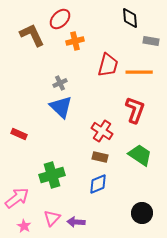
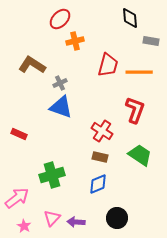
brown L-shape: moved 30 px down; rotated 32 degrees counterclockwise
blue triangle: rotated 25 degrees counterclockwise
black circle: moved 25 px left, 5 px down
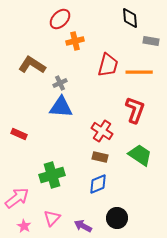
blue triangle: rotated 15 degrees counterclockwise
purple arrow: moved 7 px right, 4 px down; rotated 24 degrees clockwise
